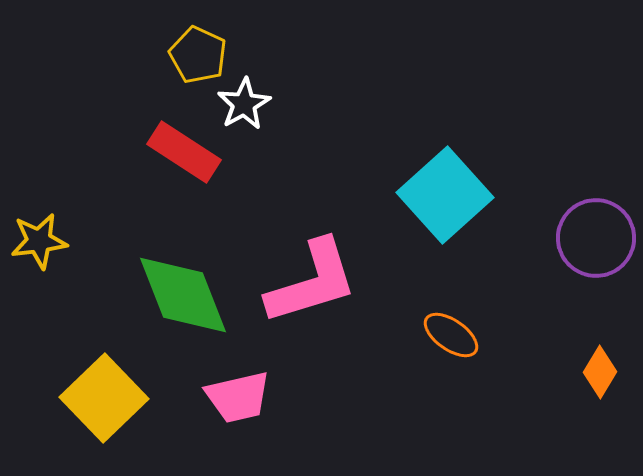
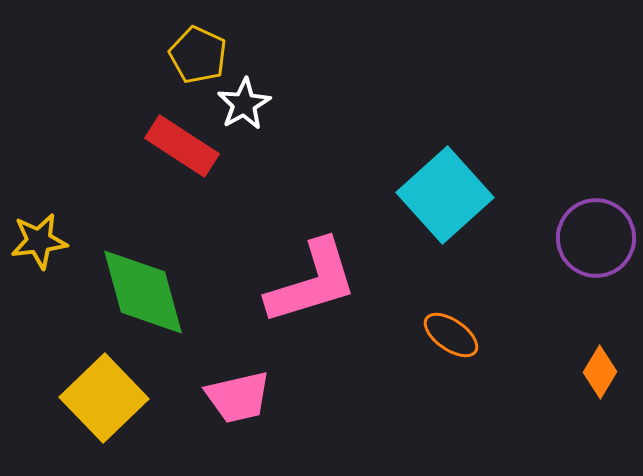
red rectangle: moved 2 px left, 6 px up
green diamond: moved 40 px left, 3 px up; rotated 6 degrees clockwise
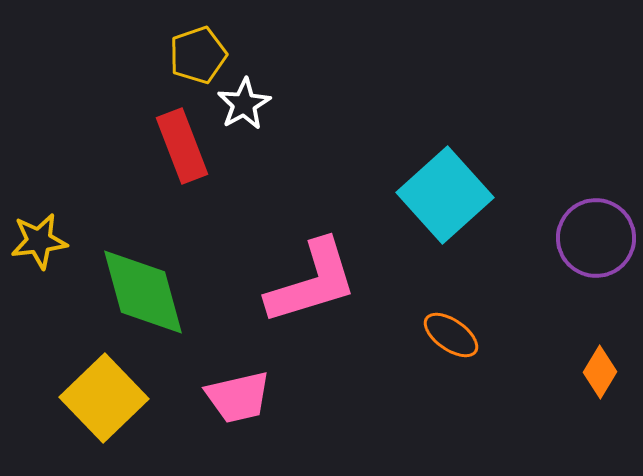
yellow pentagon: rotated 28 degrees clockwise
red rectangle: rotated 36 degrees clockwise
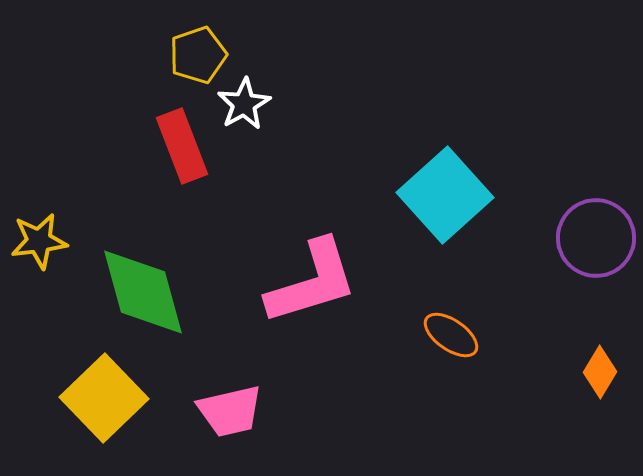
pink trapezoid: moved 8 px left, 14 px down
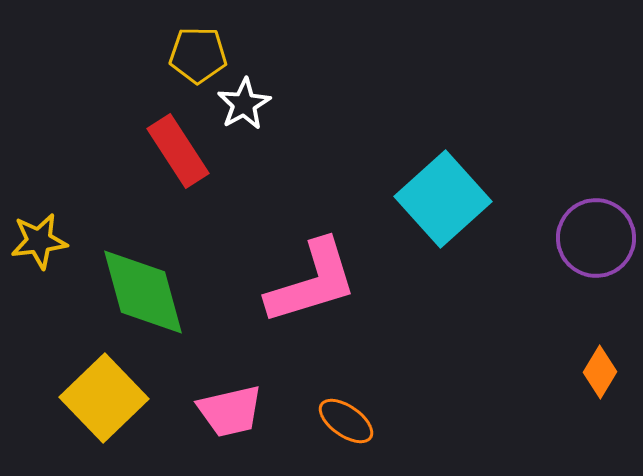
yellow pentagon: rotated 20 degrees clockwise
red rectangle: moved 4 px left, 5 px down; rotated 12 degrees counterclockwise
cyan square: moved 2 px left, 4 px down
orange ellipse: moved 105 px left, 86 px down
